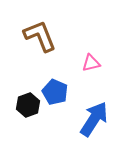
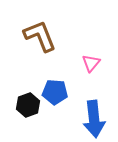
pink triangle: rotated 36 degrees counterclockwise
blue pentagon: rotated 20 degrees counterclockwise
blue arrow: rotated 141 degrees clockwise
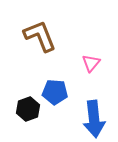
black hexagon: moved 4 px down
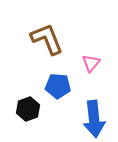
brown L-shape: moved 7 px right, 3 px down
blue pentagon: moved 3 px right, 6 px up
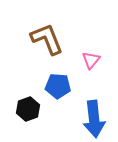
pink triangle: moved 3 px up
